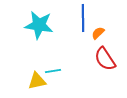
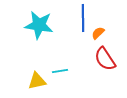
cyan line: moved 7 px right
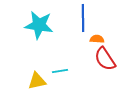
orange semicircle: moved 1 px left, 6 px down; rotated 48 degrees clockwise
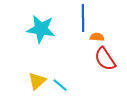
cyan star: moved 2 px right, 4 px down
orange semicircle: moved 2 px up
cyan line: moved 14 px down; rotated 49 degrees clockwise
yellow triangle: rotated 30 degrees counterclockwise
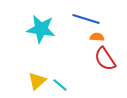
blue line: moved 3 px right, 1 px down; rotated 72 degrees counterclockwise
